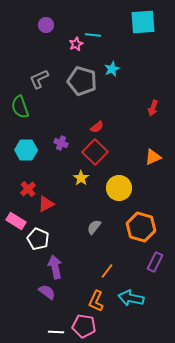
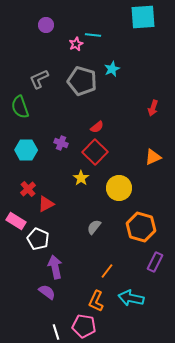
cyan square: moved 5 px up
white line: rotated 70 degrees clockwise
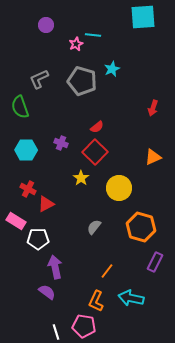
red cross: rotated 21 degrees counterclockwise
white pentagon: rotated 25 degrees counterclockwise
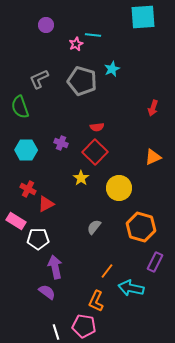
red semicircle: rotated 32 degrees clockwise
cyan arrow: moved 10 px up
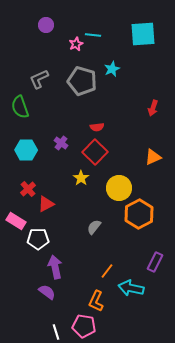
cyan square: moved 17 px down
purple cross: rotated 16 degrees clockwise
red cross: rotated 21 degrees clockwise
orange hexagon: moved 2 px left, 13 px up; rotated 16 degrees clockwise
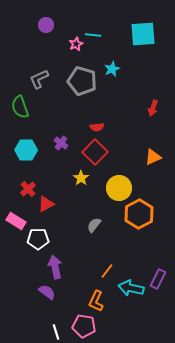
gray semicircle: moved 2 px up
purple rectangle: moved 3 px right, 17 px down
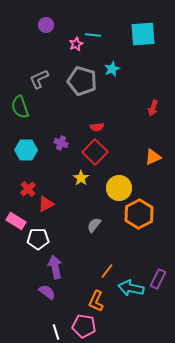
purple cross: rotated 16 degrees counterclockwise
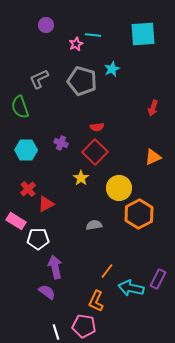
gray semicircle: rotated 42 degrees clockwise
